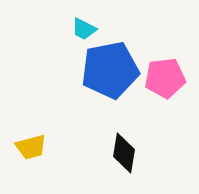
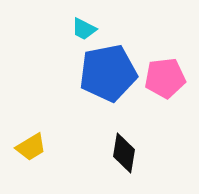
blue pentagon: moved 2 px left, 3 px down
yellow trapezoid: rotated 16 degrees counterclockwise
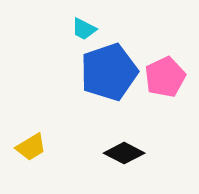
blue pentagon: moved 1 px right, 1 px up; rotated 8 degrees counterclockwise
pink pentagon: moved 1 px up; rotated 18 degrees counterclockwise
black diamond: rotated 72 degrees counterclockwise
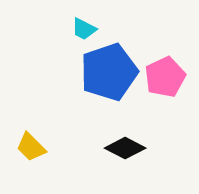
yellow trapezoid: rotated 76 degrees clockwise
black diamond: moved 1 px right, 5 px up
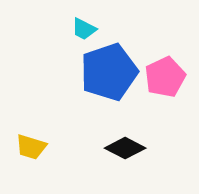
yellow trapezoid: rotated 28 degrees counterclockwise
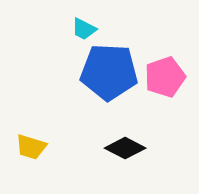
blue pentagon: rotated 22 degrees clockwise
pink pentagon: rotated 6 degrees clockwise
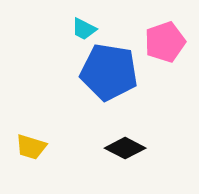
blue pentagon: rotated 6 degrees clockwise
pink pentagon: moved 35 px up
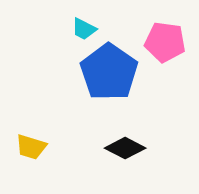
pink pentagon: rotated 27 degrees clockwise
blue pentagon: rotated 26 degrees clockwise
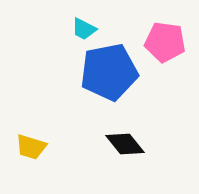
blue pentagon: rotated 26 degrees clockwise
black diamond: moved 4 px up; rotated 24 degrees clockwise
